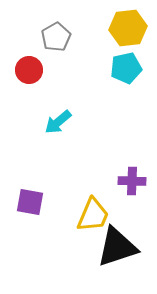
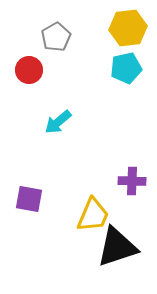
purple square: moved 1 px left, 3 px up
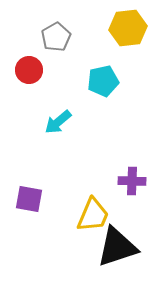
cyan pentagon: moved 23 px left, 13 px down
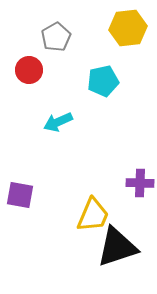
cyan arrow: rotated 16 degrees clockwise
purple cross: moved 8 px right, 2 px down
purple square: moved 9 px left, 4 px up
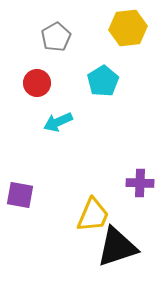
red circle: moved 8 px right, 13 px down
cyan pentagon: rotated 20 degrees counterclockwise
